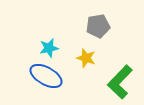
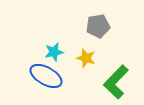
cyan star: moved 5 px right, 4 px down
green L-shape: moved 4 px left
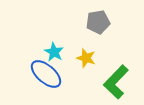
gray pentagon: moved 4 px up
cyan star: rotated 30 degrees counterclockwise
blue ellipse: moved 2 px up; rotated 12 degrees clockwise
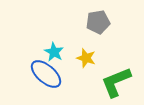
green L-shape: rotated 24 degrees clockwise
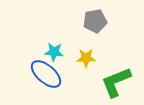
gray pentagon: moved 3 px left, 1 px up
cyan star: rotated 24 degrees counterclockwise
yellow star: rotated 18 degrees counterclockwise
